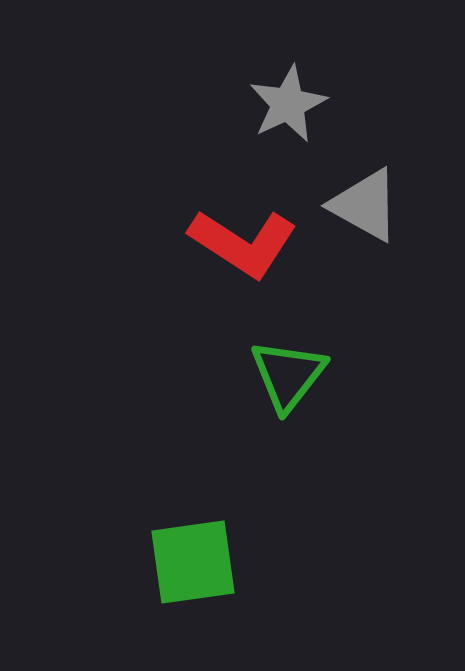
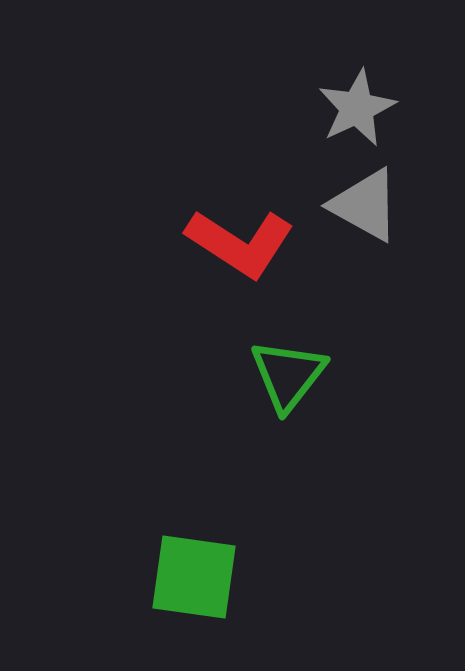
gray star: moved 69 px right, 4 px down
red L-shape: moved 3 px left
green square: moved 1 px right, 15 px down; rotated 16 degrees clockwise
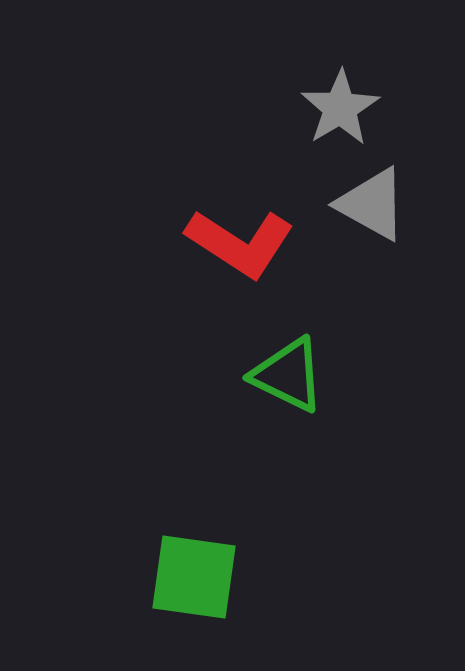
gray star: moved 17 px left; rotated 6 degrees counterclockwise
gray triangle: moved 7 px right, 1 px up
green triangle: rotated 42 degrees counterclockwise
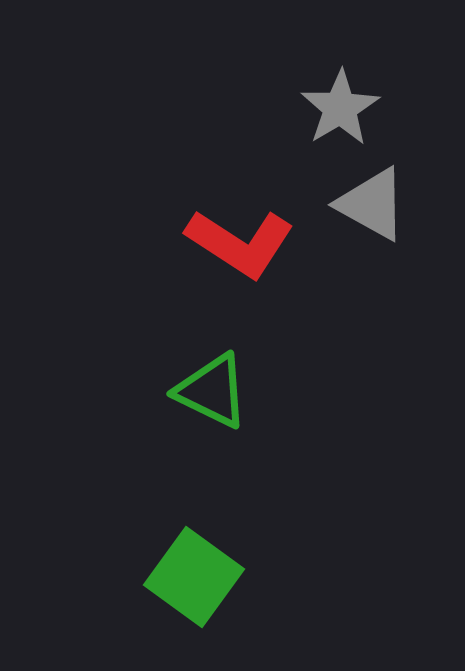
green triangle: moved 76 px left, 16 px down
green square: rotated 28 degrees clockwise
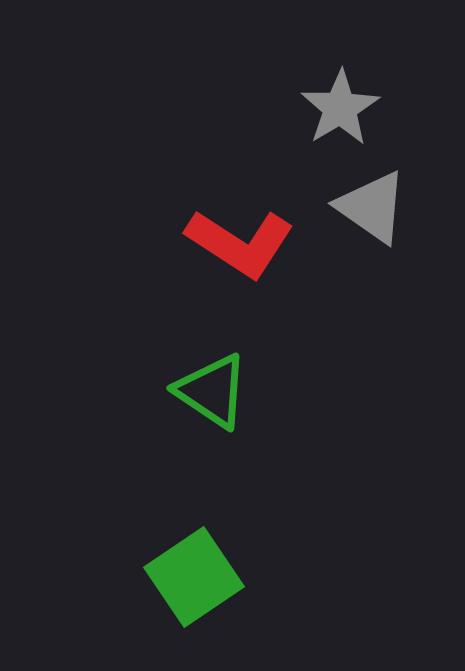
gray triangle: moved 3 px down; rotated 6 degrees clockwise
green triangle: rotated 8 degrees clockwise
green square: rotated 20 degrees clockwise
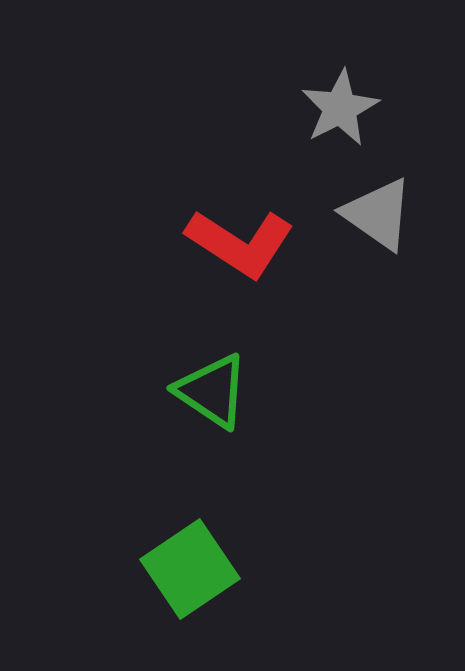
gray star: rotated 4 degrees clockwise
gray triangle: moved 6 px right, 7 px down
green square: moved 4 px left, 8 px up
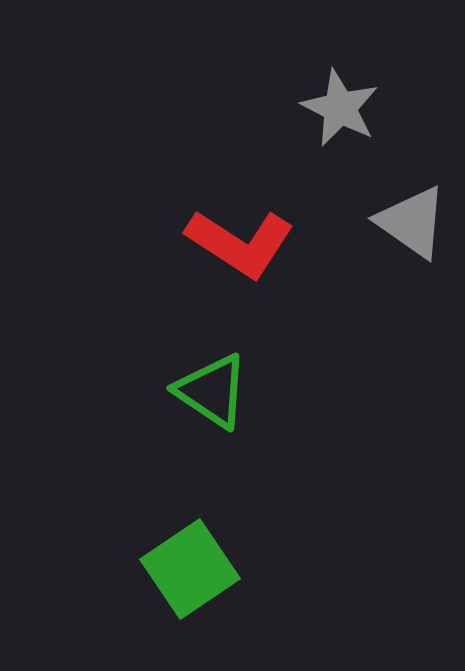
gray star: rotated 18 degrees counterclockwise
gray triangle: moved 34 px right, 8 px down
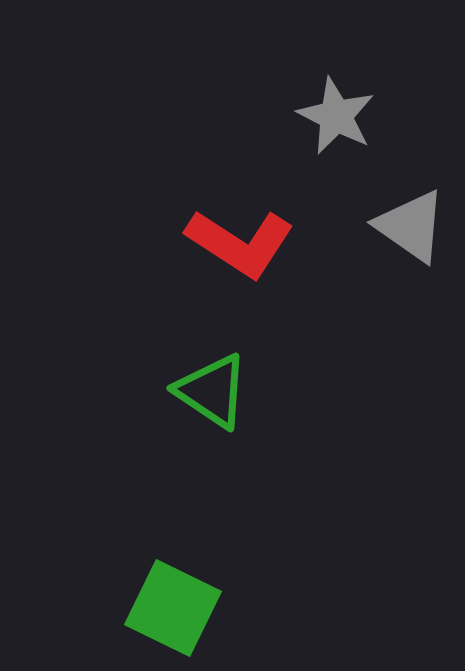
gray star: moved 4 px left, 8 px down
gray triangle: moved 1 px left, 4 px down
green square: moved 17 px left, 39 px down; rotated 30 degrees counterclockwise
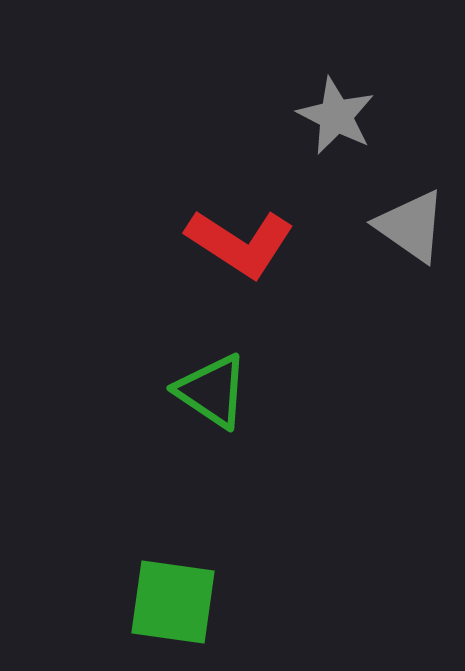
green square: moved 6 px up; rotated 18 degrees counterclockwise
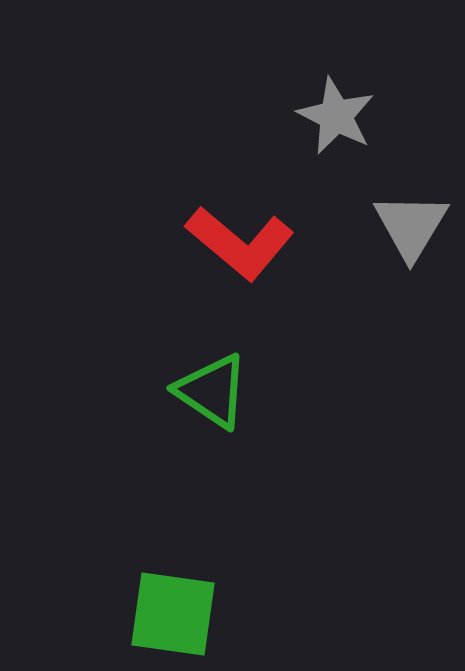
gray triangle: rotated 26 degrees clockwise
red L-shape: rotated 7 degrees clockwise
green square: moved 12 px down
